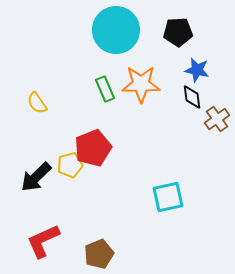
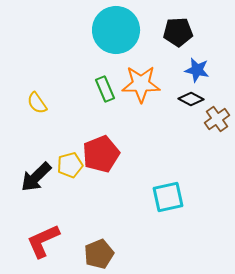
black diamond: moved 1 px left, 2 px down; rotated 55 degrees counterclockwise
red pentagon: moved 8 px right, 6 px down
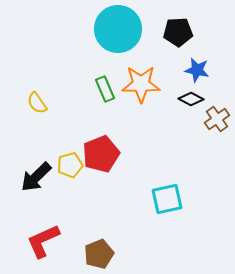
cyan circle: moved 2 px right, 1 px up
cyan square: moved 1 px left, 2 px down
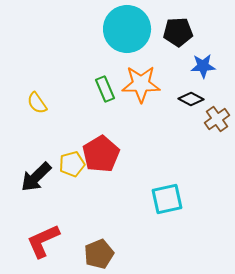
cyan circle: moved 9 px right
blue star: moved 6 px right, 4 px up; rotated 15 degrees counterclockwise
red pentagon: rotated 9 degrees counterclockwise
yellow pentagon: moved 2 px right, 1 px up
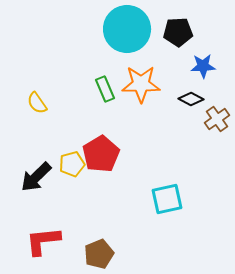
red L-shape: rotated 18 degrees clockwise
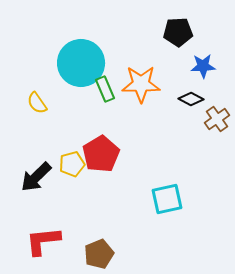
cyan circle: moved 46 px left, 34 px down
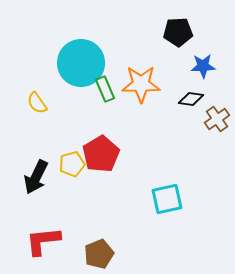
black diamond: rotated 20 degrees counterclockwise
black arrow: rotated 20 degrees counterclockwise
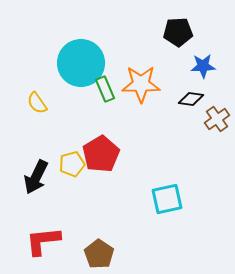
brown pentagon: rotated 16 degrees counterclockwise
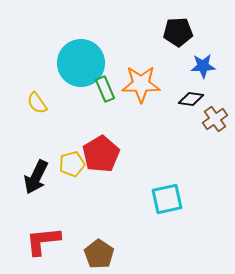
brown cross: moved 2 px left
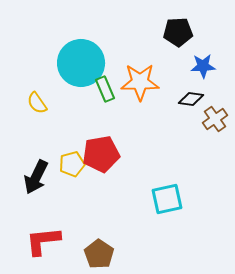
orange star: moved 1 px left, 2 px up
red pentagon: rotated 21 degrees clockwise
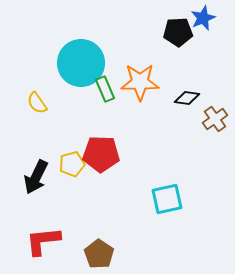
blue star: moved 48 px up; rotated 20 degrees counterclockwise
black diamond: moved 4 px left, 1 px up
red pentagon: rotated 12 degrees clockwise
